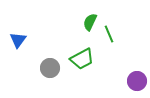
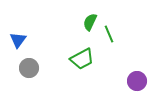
gray circle: moved 21 px left
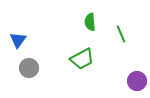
green semicircle: rotated 30 degrees counterclockwise
green line: moved 12 px right
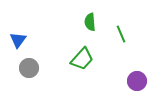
green trapezoid: rotated 20 degrees counterclockwise
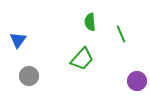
gray circle: moved 8 px down
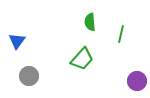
green line: rotated 36 degrees clockwise
blue triangle: moved 1 px left, 1 px down
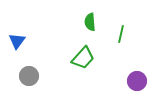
green trapezoid: moved 1 px right, 1 px up
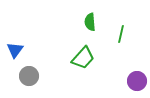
blue triangle: moved 2 px left, 9 px down
